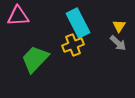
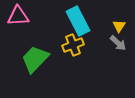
cyan rectangle: moved 2 px up
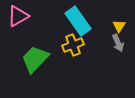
pink triangle: rotated 25 degrees counterclockwise
cyan rectangle: rotated 8 degrees counterclockwise
gray arrow: rotated 24 degrees clockwise
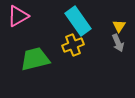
green trapezoid: rotated 32 degrees clockwise
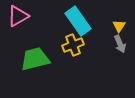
gray arrow: moved 2 px right, 1 px down
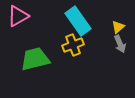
yellow triangle: moved 1 px left, 1 px down; rotated 16 degrees clockwise
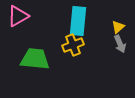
cyan rectangle: rotated 40 degrees clockwise
green trapezoid: rotated 20 degrees clockwise
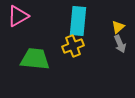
yellow cross: moved 1 px down
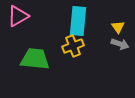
yellow triangle: rotated 24 degrees counterclockwise
gray arrow: rotated 48 degrees counterclockwise
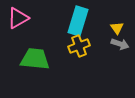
pink triangle: moved 2 px down
cyan rectangle: rotated 12 degrees clockwise
yellow triangle: moved 1 px left, 1 px down
yellow cross: moved 6 px right
